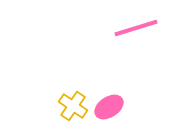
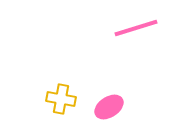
yellow cross: moved 12 px left, 7 px up; rotated 24 degrees counterclockwise
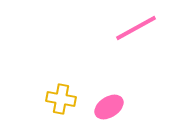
pink line: rotated 12 degrees counterclockwise
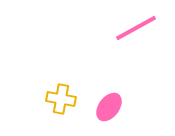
pink ellipse: rotated 20 degrees counterclockwise
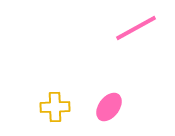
yellow cross: moved 6 px left, 8 px down; rotated 12 degrees counterclockwise
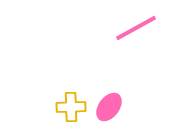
yellow cross: moved 16 px right
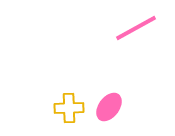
yellow cross: moved 2 px left, 1 px down
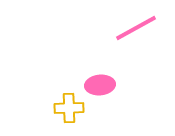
pink ellipse: moved 9 px left, 22 px up; rotated 48 degrees clockwise
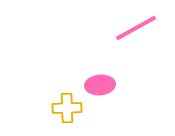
yellow cross: moved 2 px left
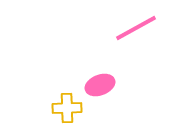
pink ellipse: rotated 16 degrees counterclockwise
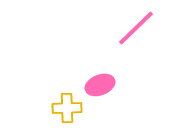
pink line: rotated 15 degrees counterclockwise
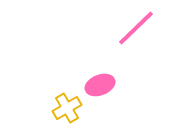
yellow cross: rotated 28 degrees counterclockwise
